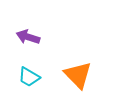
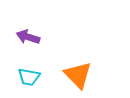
cyan trapezoid: rotated 20 degrees counterclockwise
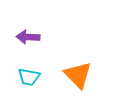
purple arrow: rotated 15 degrees counterclockwise
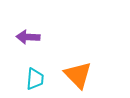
cyan trapezoid: moved 6 px right, 2 px down; rotated 95 degrees counterclockwise
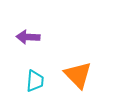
cyan trapezoid: moved 2 px down
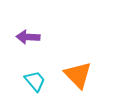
cyan trapezoid: rotated 45 degrees counterclockwise
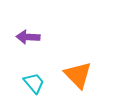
cyan trapezoid: moved 1 px left, 2 px down
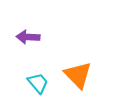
cyan trapezoid: moved 4 px right
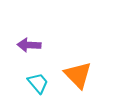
purple arrow: moved 1 px right, 8 px down
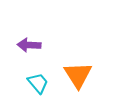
orange triangle: rotated 12 degrees clockwise
